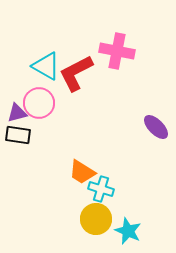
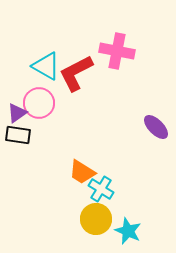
purple triangle: rotated 20 degrees counterclockwise
cyan cross: rotated 15 degrees clockwise
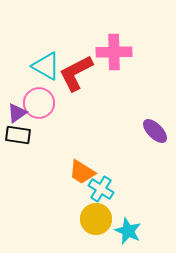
pink cross: moved 3 px left, 1 px down; rotated 12 degrees counterclockwise
purple ellipse: moved 1 px left, 4 px down
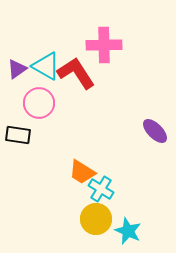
pink cross: moved 10 px left, 7 px up
red L-shape: rotated 84 degrees clockwise
purple triangle: moved 44 px up
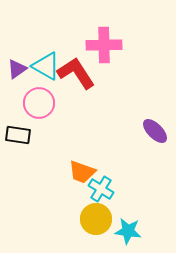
orange trapezoid: rotated 12 degrees counterclockwise
cyan star: rotated 16 degrees counterclockwise
